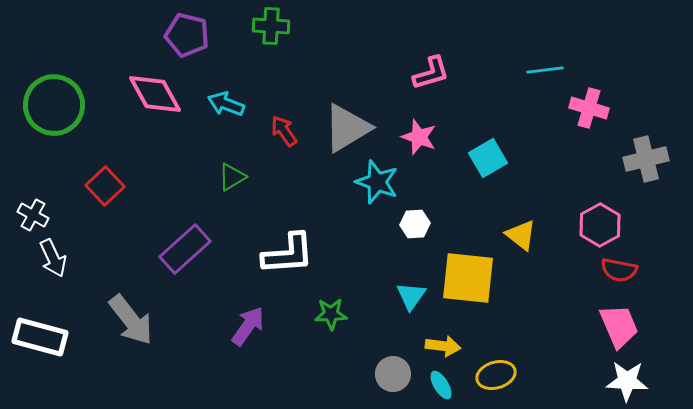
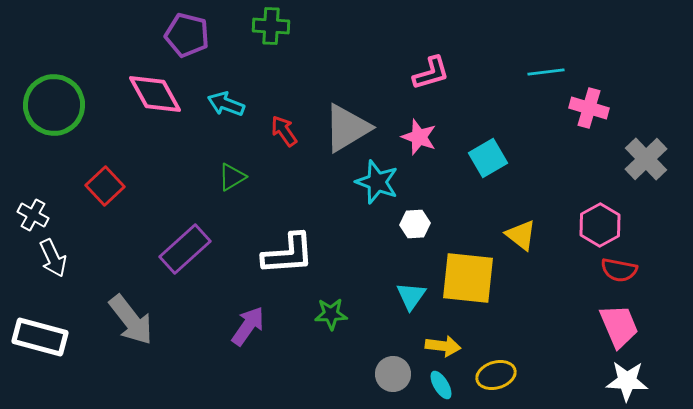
cyan line: moved 1 px right, 2 px down
gray cross: rotated 30 degrees counterclockwise
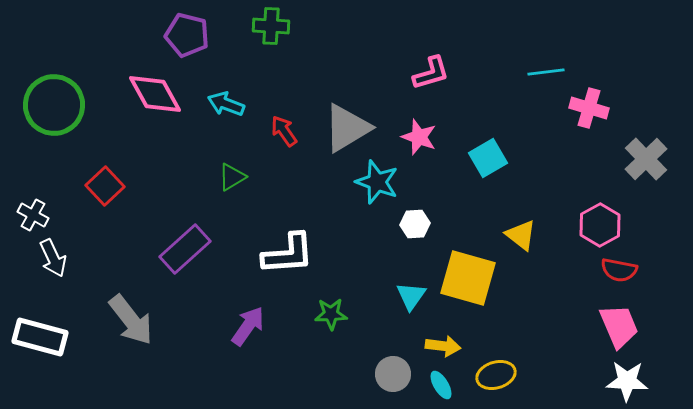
yellow square: rotated 10 degrees clockwise
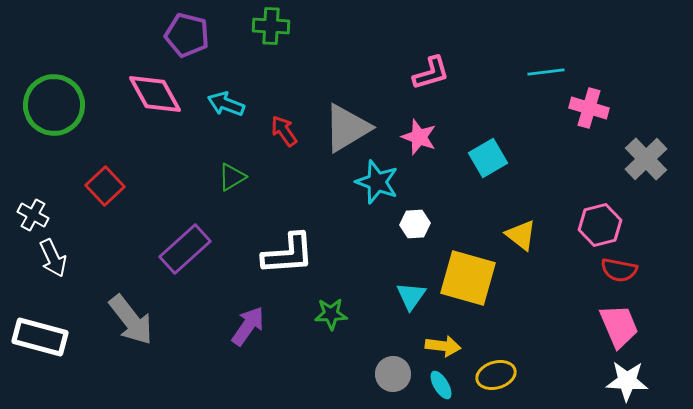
pink hexagon: rotated 15 degrees clockwise
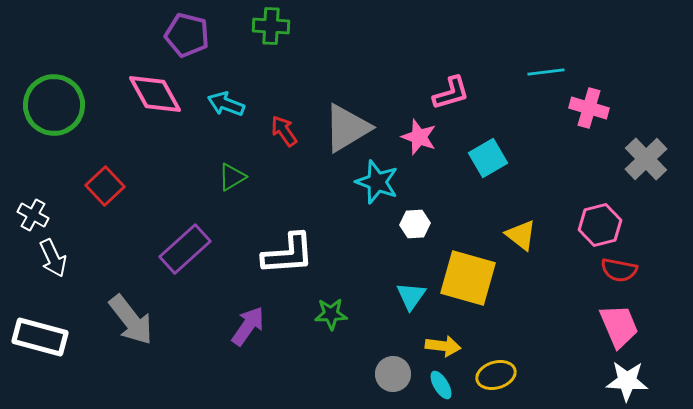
pink L-shape: moved 20 px right, 20 px down
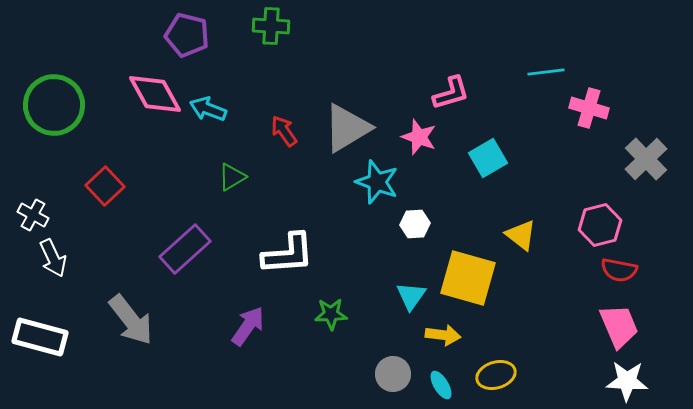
cyan arrow: moved 18 px left, 5 px down
yellow arrow: moved 11 px up
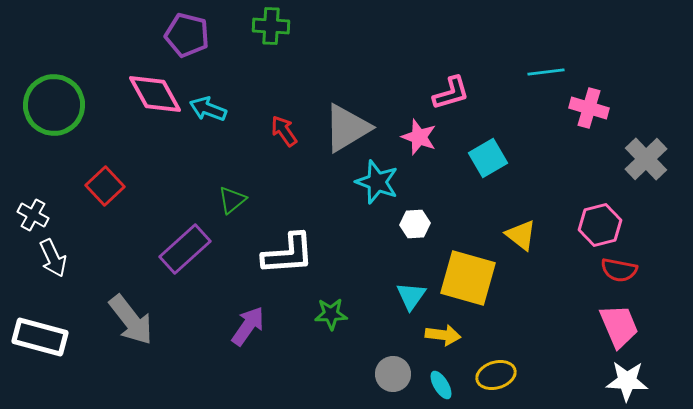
green triangle: moved 23 px down; rotated 8 degrees counterclockwise
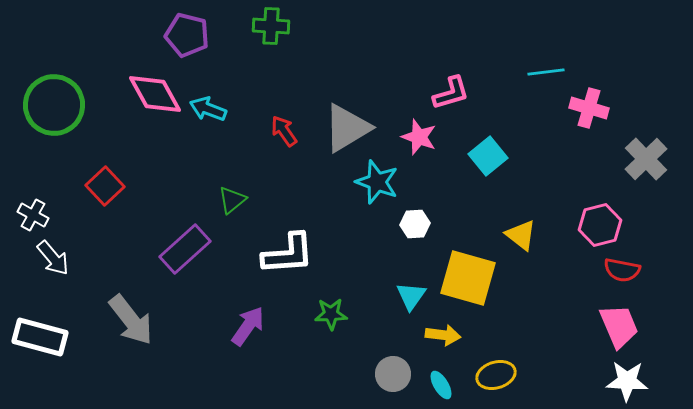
cyan square: moved 2 px up; rotated 9 degrees counterclockwise
white arrow: rotated 15 degrees counterclockwise
red semicircle: moved 3 px right
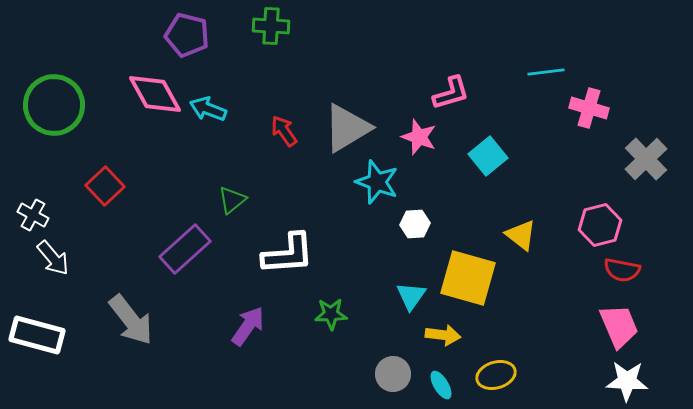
white rectangle: moved 3 px left, 2 px up
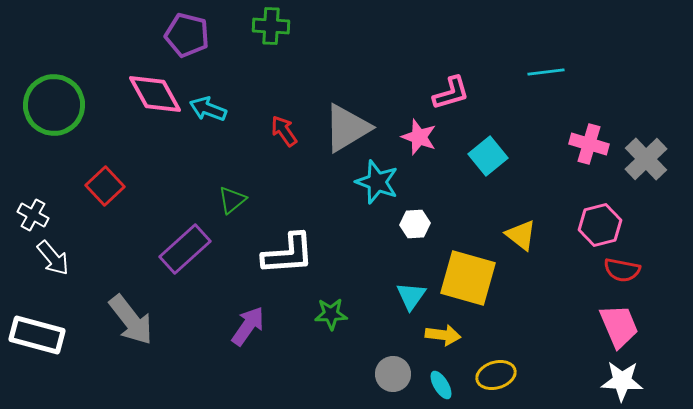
pink cross: moved 36 px down
white star: moved 5 px left
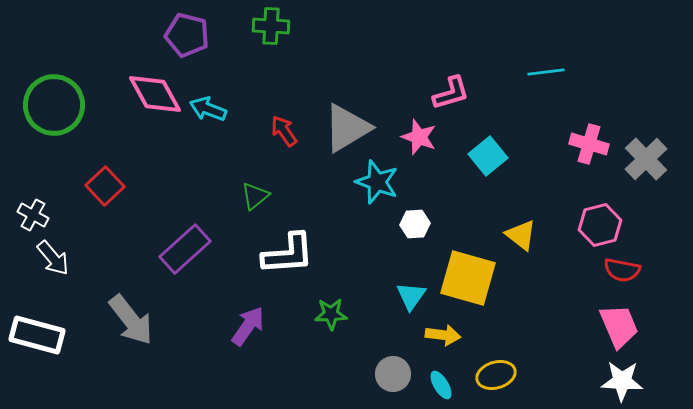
green triangle: moved 23 px right, 4 px up
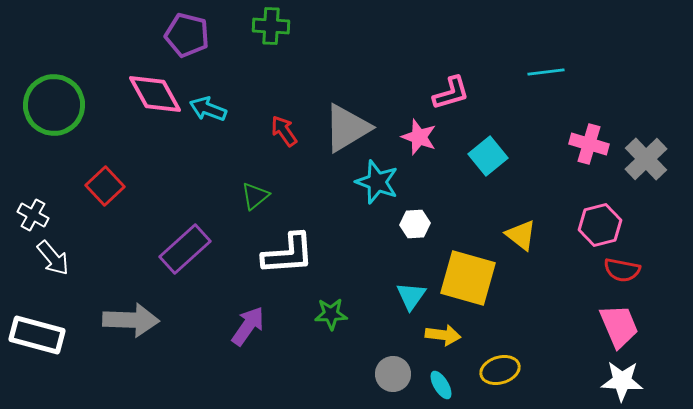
gray arrow: rotated 50 degrees counterclockwise
yellow ellipse: moved 4 px right, 5 px up
